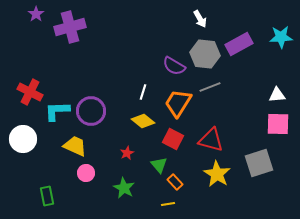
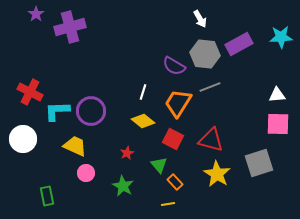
green star: moved 1 px left, 2 px up
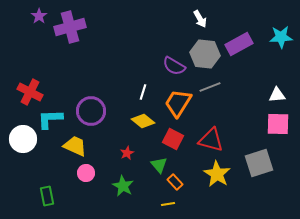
purple star: moved 3 px right, 2 px down
cyan L-shape: moved 7 px left, 8 px down
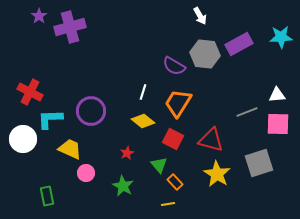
white arrow: moved 3 px up
gray line: moved 37 px right, 25 px down
yellow trapezoid: moved 5 px left, 3 px down
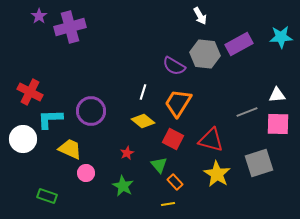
green rectangle: rotated 60 degrees counterclockwise
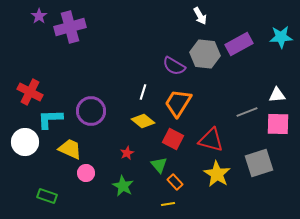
white circle: moved 2 px right, 3 px down
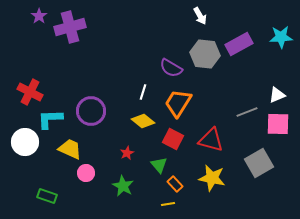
purple semicircle: moved 3 px left, 2 px down
white triangle: rotated 18 degrees counterclockwise
gray square: rotated 12 degrees counterclockwise
yellow star: moved 5 px left, 4 px down; rotated 20 degrees counterclockwise
orange rectangle: moved 2 px down
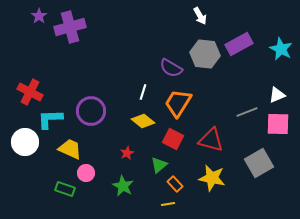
cyan star: moved 12 px down; rotated 30 degrees clockwise
green triangle: rotated 30 degrees clockwise
green rectangle: moved 18 px right, 7 px up
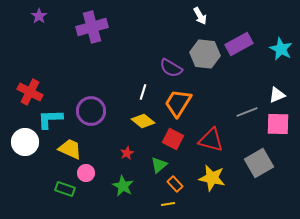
purple cross: moved 22 px right
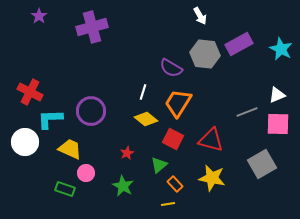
yellow diamond: moved 3 px right, 2 px up
gray square: moved 3 px right, 1 px down
